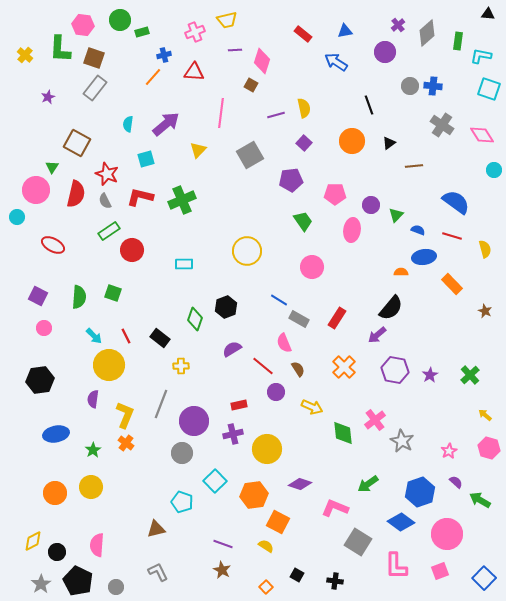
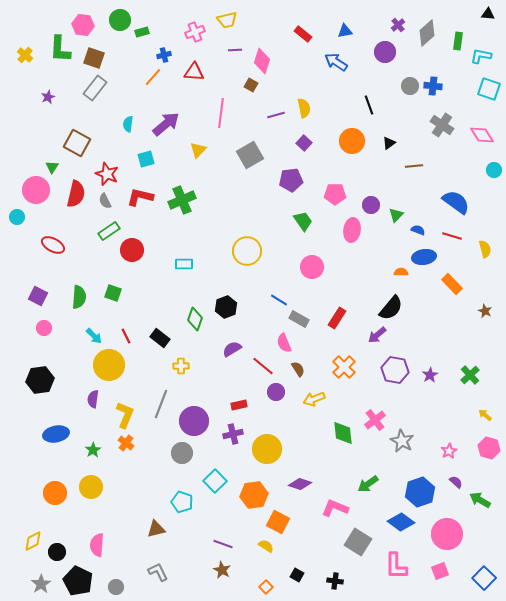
yellow arrow at (312, 407): moved 2 px right, 8 px up; rotated 135 degrees clockwise
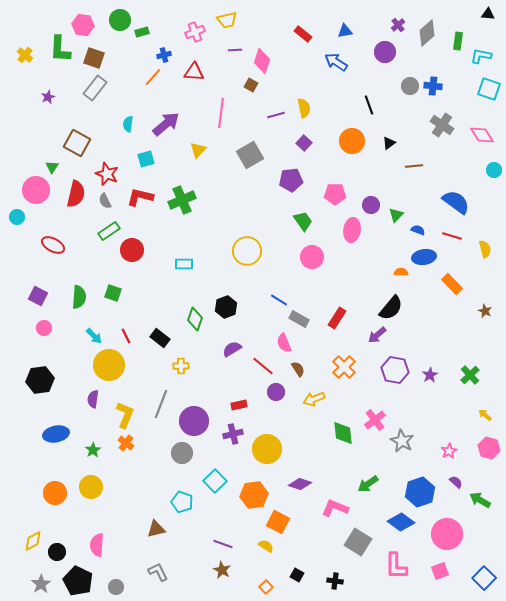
pink circle at (312, 267): moved 10 px up
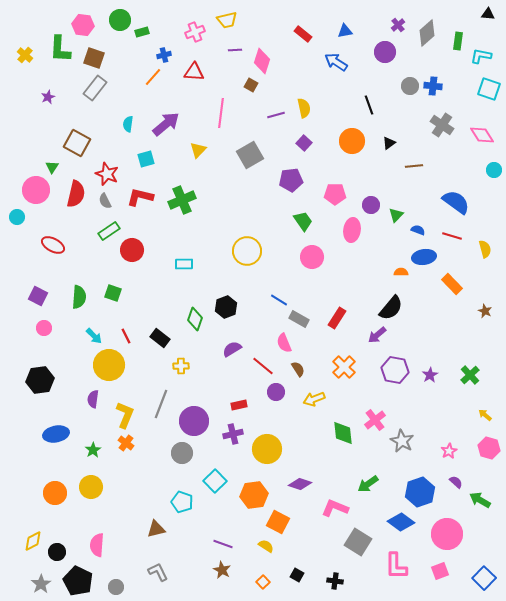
orange square at (266, 587): moved 3 px left, 5 px up
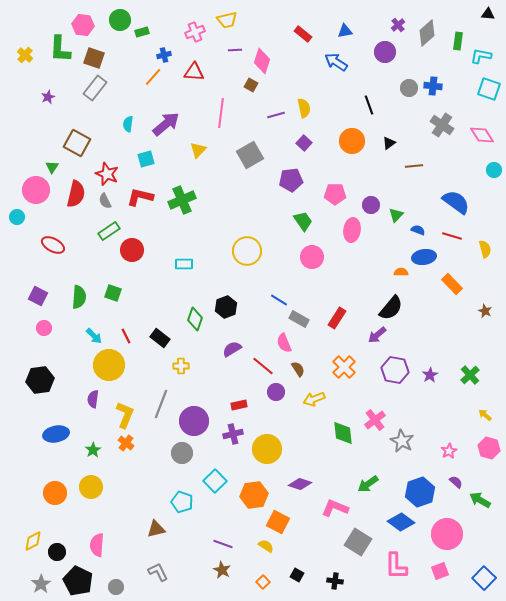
gray circle at (410, 86): moved 1 px left, 2 px down
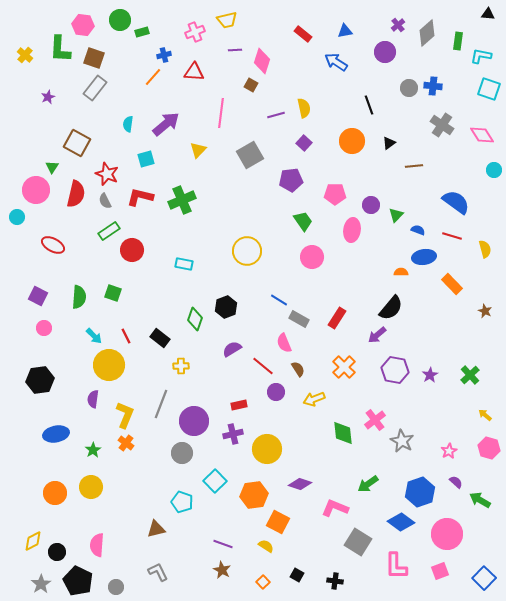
cyan rectangle at (184, 264): rotated 12 degrees clockwise
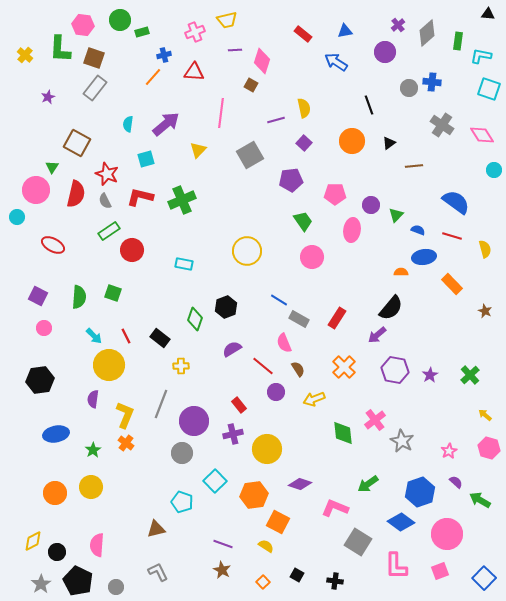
blue cross at (433, 86): moved 1 px left, 4 px up
purple line at (276, 115): moved 5 px down
red rectangle at (239, 405): rotated 63 degrees clockwise
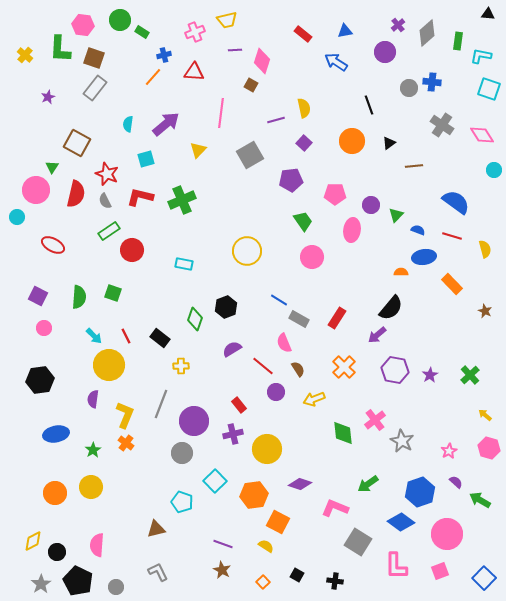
green rectangle at (142, 32): rotated 48 degrees clockwise
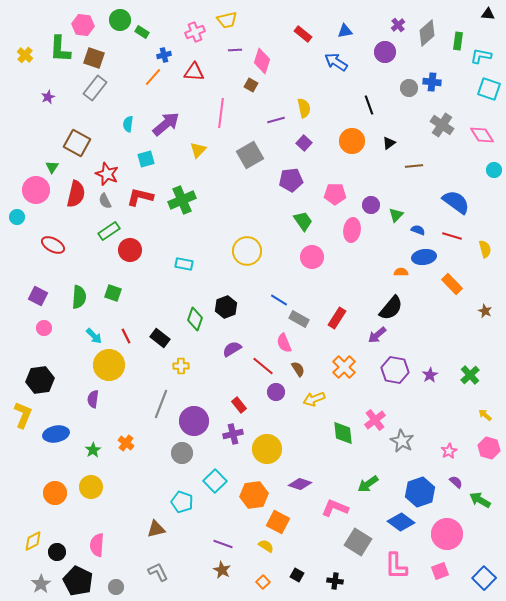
red circle at (132, 250): moved 2 px left
yellow L-shape at (125, 415): moved 102 px left
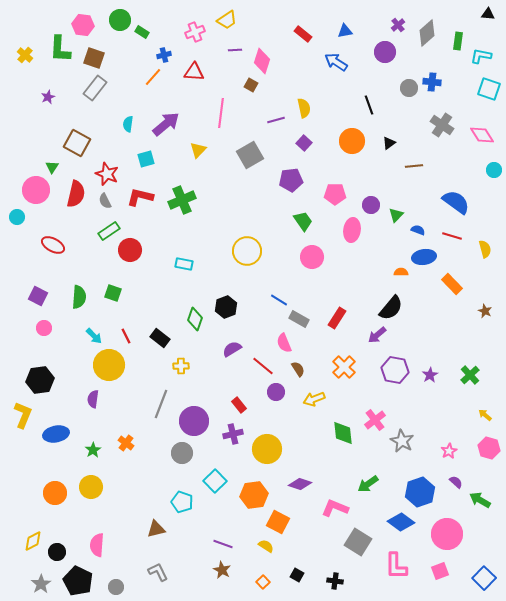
yellow trapezoid at (227, 20): rotated 20 degrees counterclockwise
